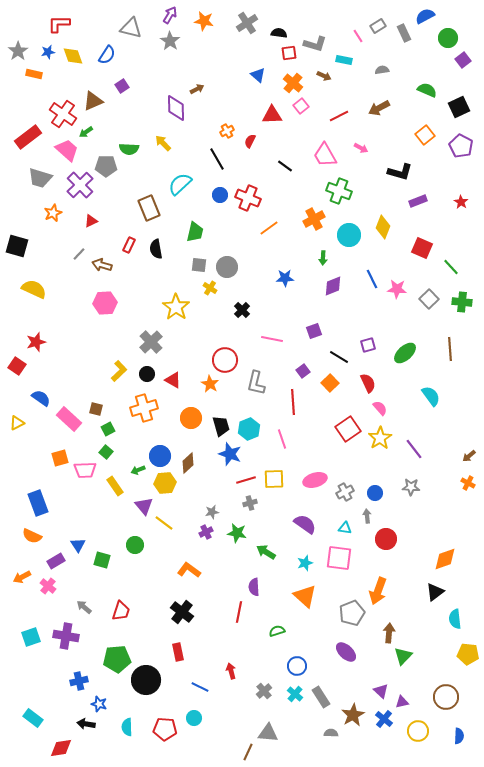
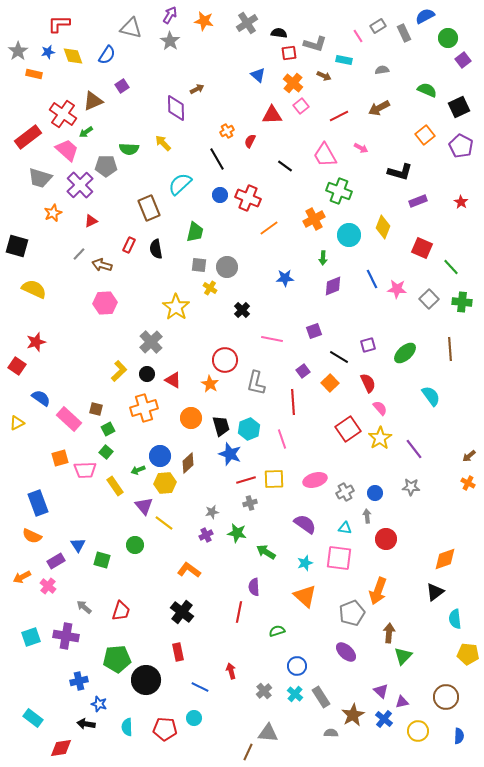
purple cross at (206, 532): moved 3 px down
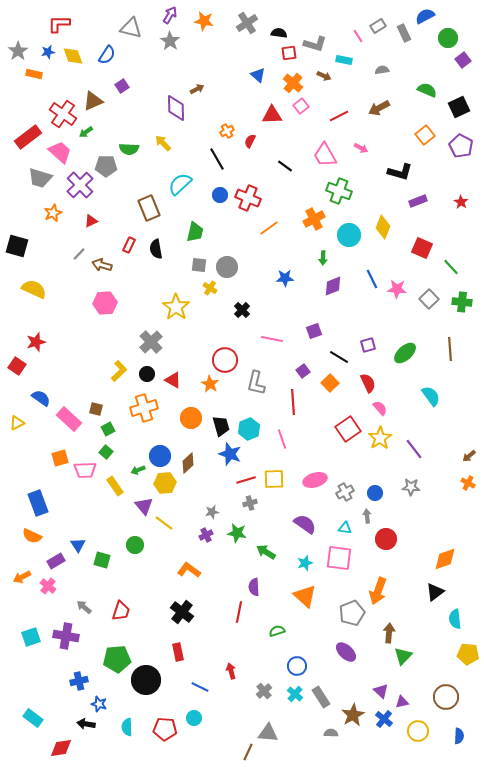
pink trapezoid at (67, 150): moved 7 px left, 2 px down
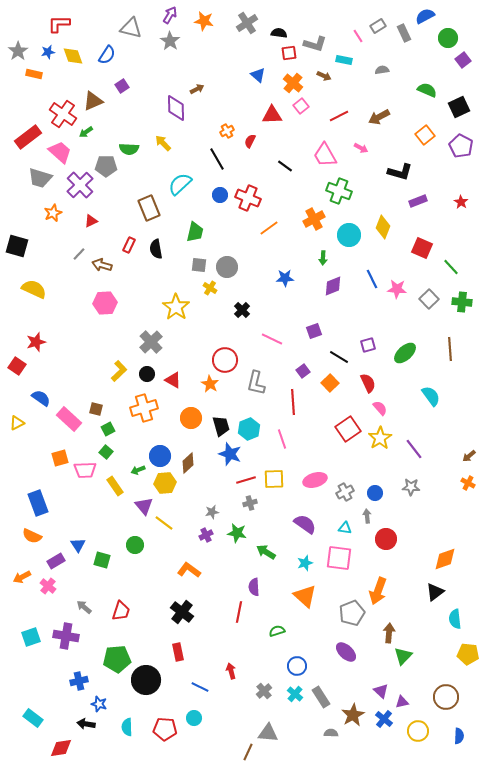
brown arrow at (379, 108): moved 9 px down
pink line at (272, 339): rotated 15 degrees clockwise
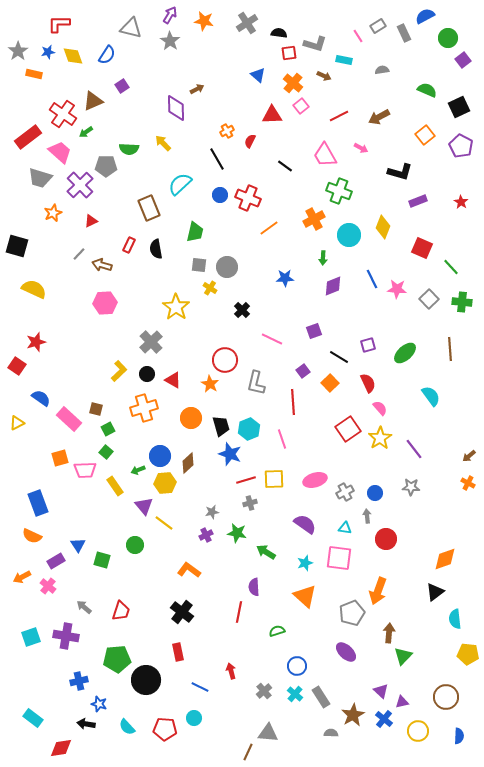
cyan semicircle at (127, 727): rotated 42 degrees counterclockwise
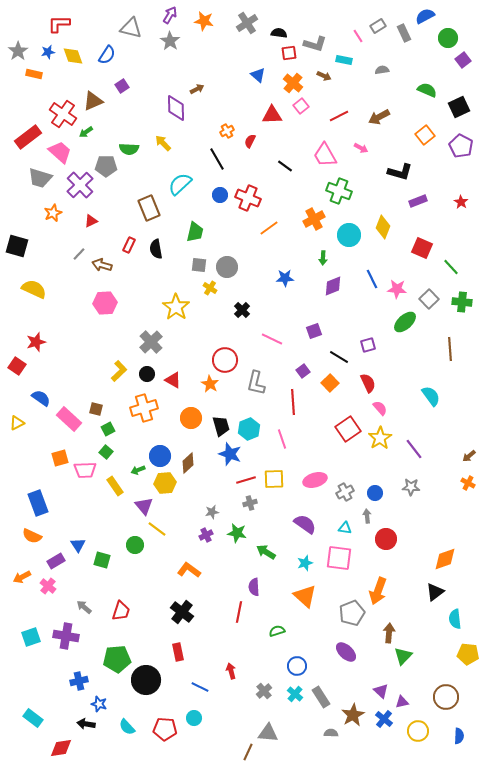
green ellipse at (405, 353): moved 31 px up
yellow line at (164, 523): moved 7 px left, 6 px down
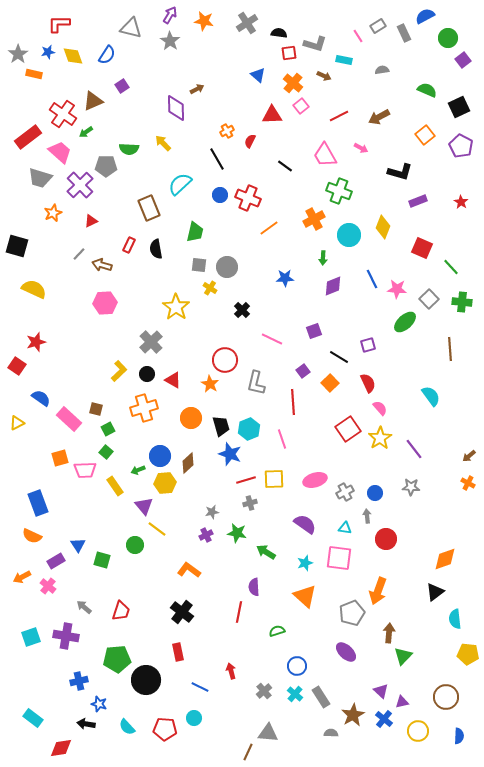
gray star at (18, 51): moved 3 px down
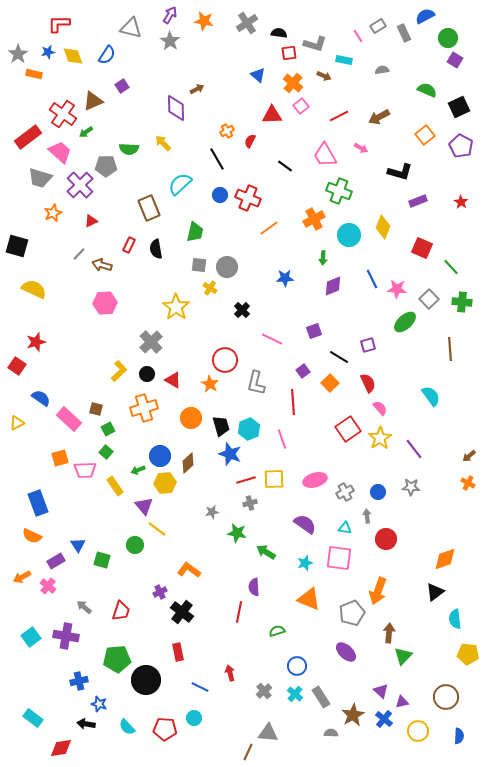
purple square at (463, 60): moved 8 px left; rotated 21 degrees counterclockwise
blue circle at (375, 493): moved 3 px right, 1 px up
purple cross at (206, 535): moved 46 px left, 57 px down
orange triangle at (305, 596): moved 4 px right, 3 px down; rotated 20 degrees counterclockwise
cyan square at (31, 637): rotated 18 degrees counterclockwise
red arrow at (231, 671): moved 1 px left, 2 px down
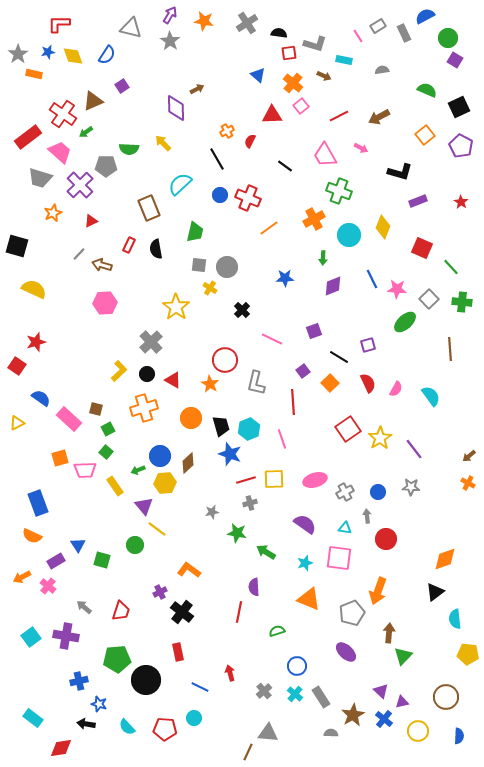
pink semicircle at (380, 408): moved 16 px right, 19 px up; rotated 70 degrees clockwise
